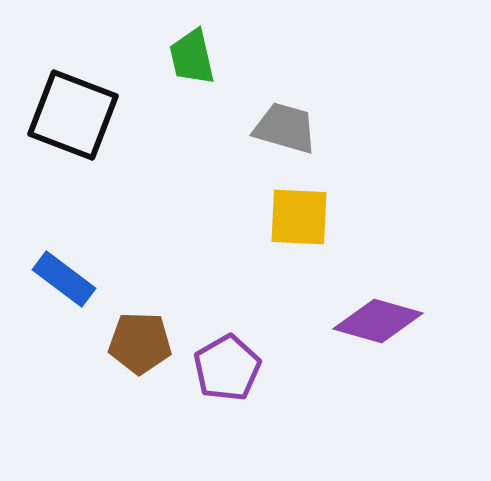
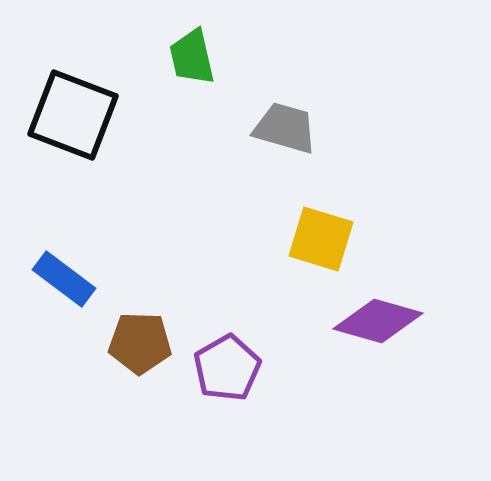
yellow square: moved 22 px right, 22 px down; rotated 14 degrees clockwise
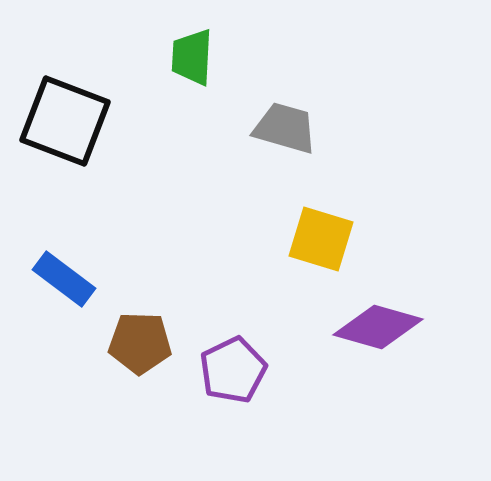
green trapezoid: rotated 16 degrees clockwise
black square: moved 8 px left, 6 px down
purple diamond: moved 6 px down
purple pentagon: moved 6 px right, 2 px down; rotated 4 degrees clockwise
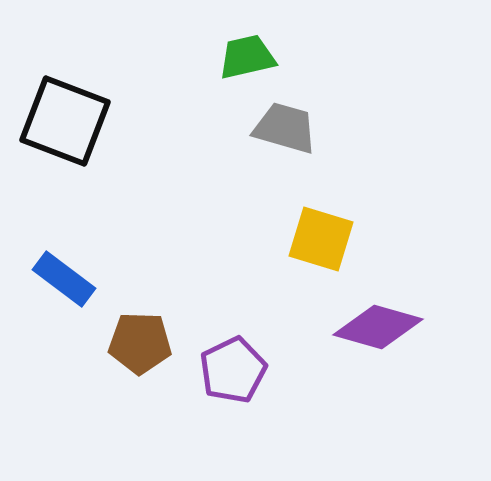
green trapezoid: moved 55 px right; rotated 74 degrees clockwise
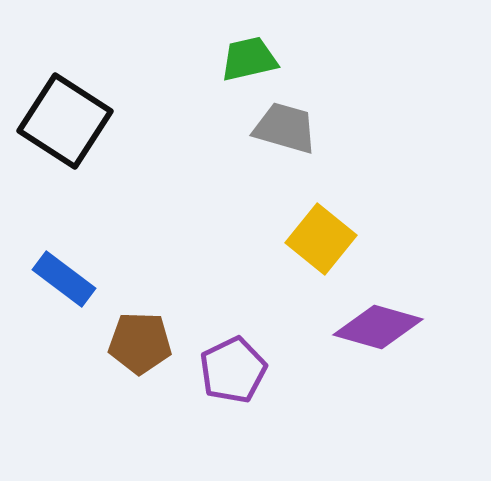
green trapezoid: moved 2 px right, 2 px down
black square: rotated 12 degrees clockwise
yellow square: rotated 22 degrees clockwise
